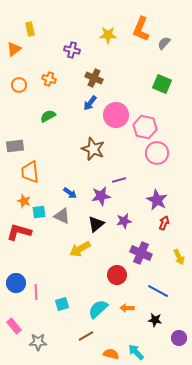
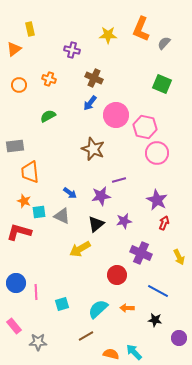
cyan arrow at (136, 352): moved 2 px left
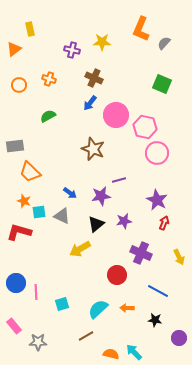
yellow star at (108, 35): moved 6 px left, 7 px down
orange trapezoid at (30, 172): rotated 40 degrees counterclockwise
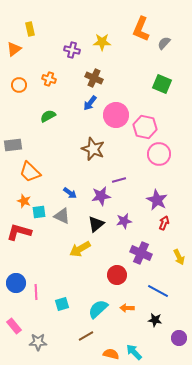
gray rectangle at (15, 146): moved 2 px left, 1 px up
pink circle at (157, 153): moved 2 px right, 1 px down
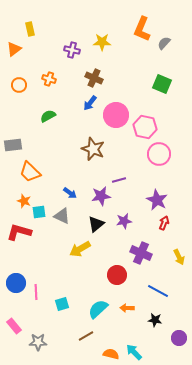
orange L-shape at (141, 29): moved 1 px right
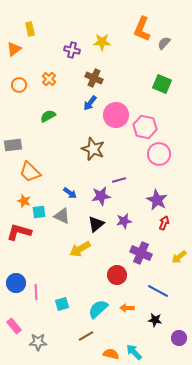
orange cross at (49, 79): rotated 24 degrees clockwise
yellow arrow at (179, 257): rotated 77 degrees clockwise
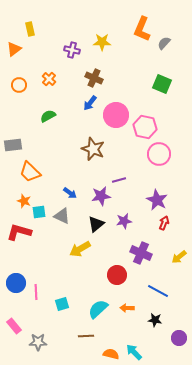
brown line at (86, 336): rotated 28 degrees clockwise
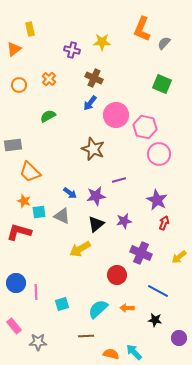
purple star at (101, 196): moved 5 px left
